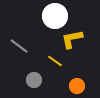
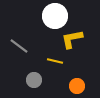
yellow line: rotated 21 degrees counterclockwise
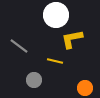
white circle: moved 1 px right, 1 px up
orange circle: moved 8 px right, 2 px down
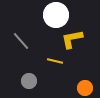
gray line: moved 2 px right, 5 px up; rotated 12 degrees clockwise
gray circle: moved 5 px left, 1 px down
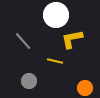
gray line: moved 2 px right
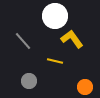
white circle: moved 1 px left, 1 px down
yellow L-shape: rotated 65 degrees clockwise
orange circle: moved 1 px up
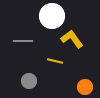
white circle: moved 3 px left
gray line: rotated 48 degrees counterclockwise
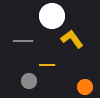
yellow line: moved 8 px left, 4 px down; rotated 14 degrees counterclockwise
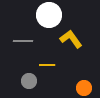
white circle: moved 3 px left, 1 px up
yellow L-shape: moved 1 px left
orange circle: moved 1 px left, 1 px down
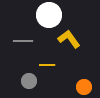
yellow L-shape: moved 2 px left
orange circle: moved 1 px up
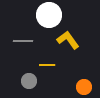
yellow L-shape: moved 1 px left, 1 px down
